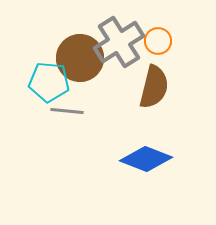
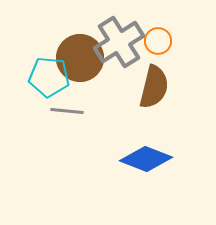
cyan pentagon: moved 5 px up
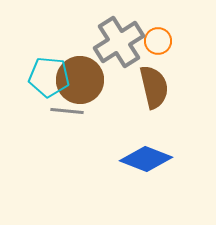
brown circle: moved 22 px down
brown semicircle: rotated 27 degrees counterclockwise
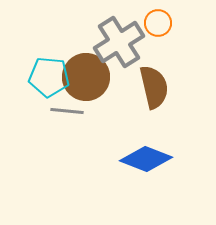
orange circle: moved 18 px up
brown circle: moved 6 px right, 3 px up
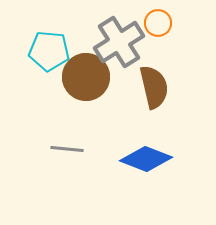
cyan pentagon: moved 26 px up
gray line: moved 38 px down
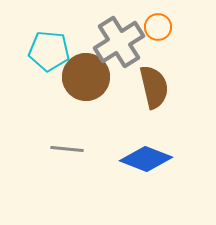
orange circle: moved 4 px down
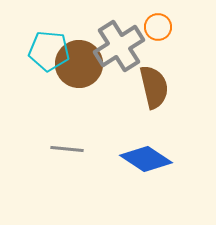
gray cross: moved 4 px down
brown circle: moved 7 px left, 13 px up
blue diamond: rotated 12 degrees clockwise
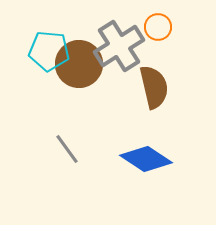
gray line: rotated 48 degrees clockwise
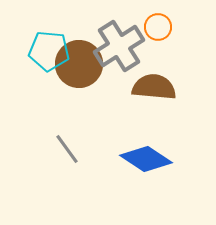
brown semicircle: rotated 72 degrees counterclockwise
